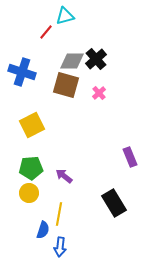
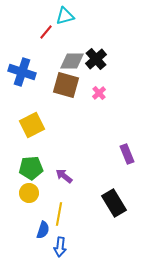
purple rectangle: moved 3 px left, 3 px up
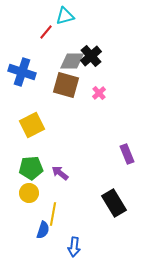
black cross: moved 5 px left, 3 px up
purple arrow: moved 4 px left, 3 px up
yellow line: moved 6 px left
blue arrow: moved 14 px right
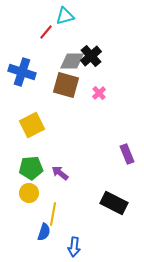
black rectangle: rotated 32 degrees counterclockwise
blue semicircle: moved 1 px right, 2 px down
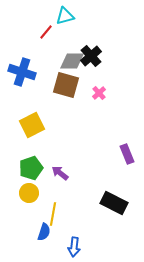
green pentagon: rotated 15 degrees counterclockwise
